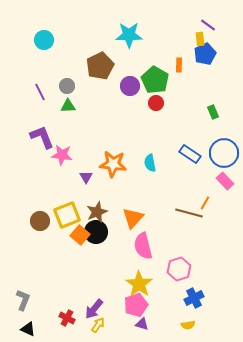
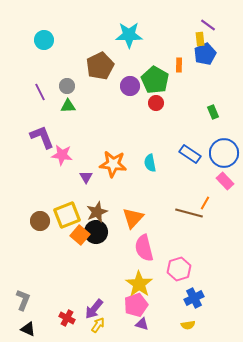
pink semicircle at (143, 246): moved 1 px right, 2 px down
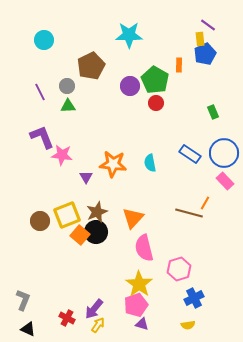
brown pentagon at (100, 66): moved 9 px left
